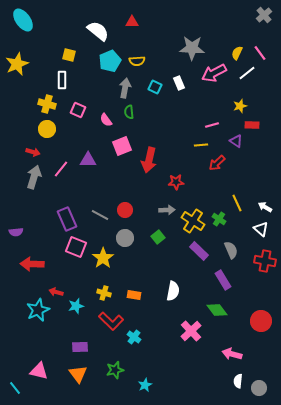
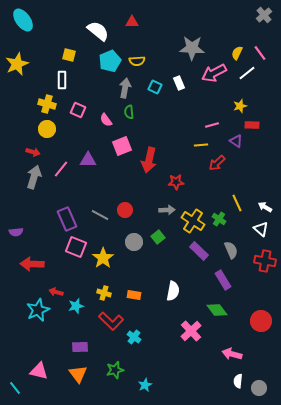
gray circle at (125, 238): moved 9 px right, 4 px down
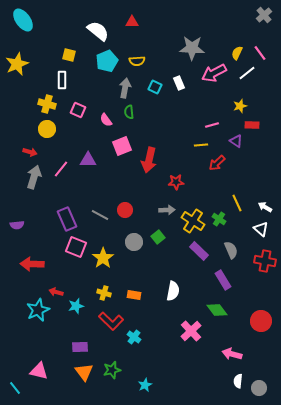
cyan pentagon at (110, 61): moved 3 px left
red arrow at (33, 152): moved 3 px left
purple semicircle at (16, 232): moved 1 px right, 7 px up
green star at (115, 370): moved 3 px left
orange triangle at (78, 374): moved 6 px right, 2 px up
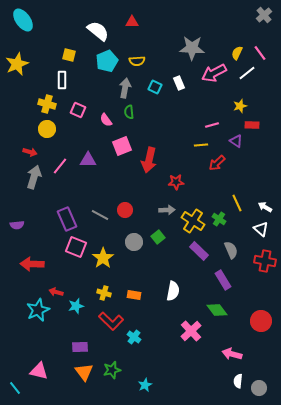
pink line at (61, 169): moved 1 px left, 3 px up
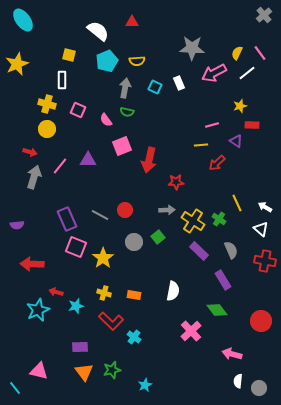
green semicircle at (129, 112): moved 2 px left; rotated 72 degrees counterclockwise
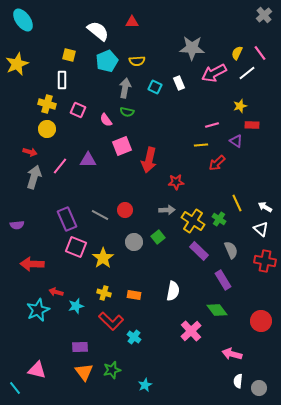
pink triangle at (39, 371): moved 2 px left, 1 px up
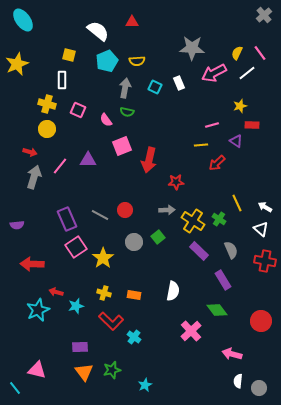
pink square at (76, 247): rotated 35 degrees clockwise
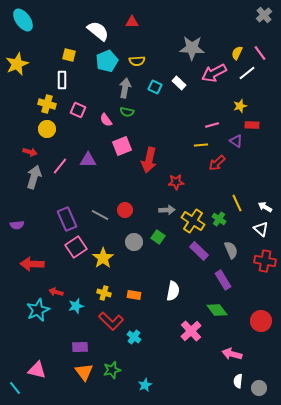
white rectangle at (179, 83): rotated 24 degrees counterclockwise
green square at (158, 237): rotated 16 degrees counterclockwise
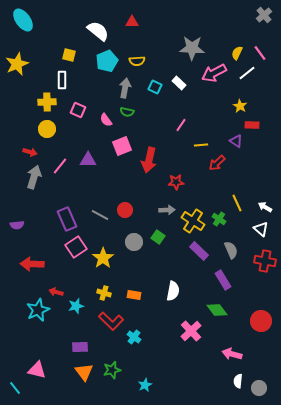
yellow cross at (47, 104): moved 2 px up; rotated 18 degrees counterclockwise
yellow star at (240, 106): rotated 24 degrees counterclockwise
pink line at (212, 125): moved 31 px left; rotated 40 degrees counterclockwise
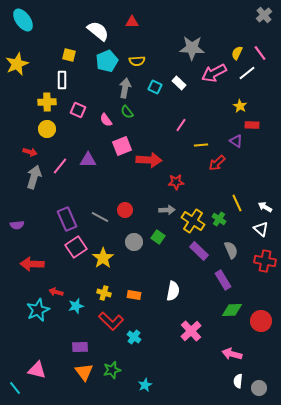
green semicircle at (127, 112): rotated 40 degrees clockwise
red arrow at (149, 160): rotated 100 degrees counterclockwise
gray line at (100, 215): moved 2 px down
green diamond at (217, 310): moved 15 px right; rotated 55 degrees counterclockwise
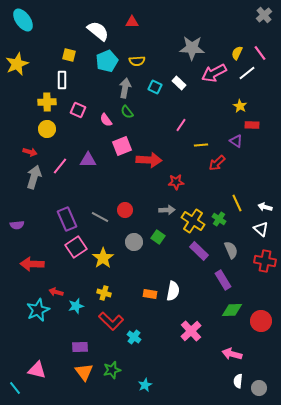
white arrow at (265, 207): rotated 16 degrees counterclockwise
orange rectangle at (134, 295): moved 16 px right, 1 px up
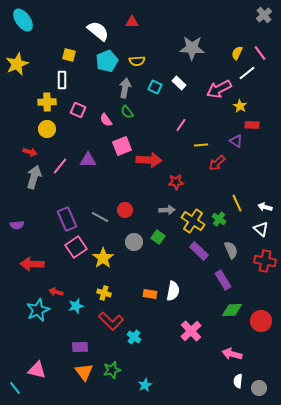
pink arrow at (214, 73): moved 5 px right, 16 px down
